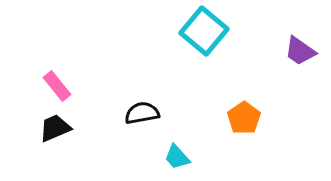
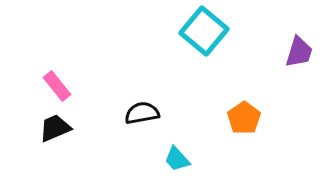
purple trapezoid: moved 1 px left, 1 px down; rotated 108 degrees counterclockwise
cyan trapezoid: moved 2 px down
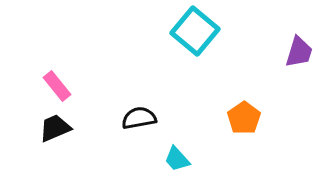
cyan square: moved 9 px left
black semicircle: moved 3 px left, 5 px down
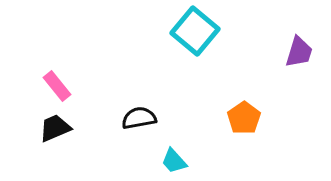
cyan trapezoid: moved 3 px left, 2 px down
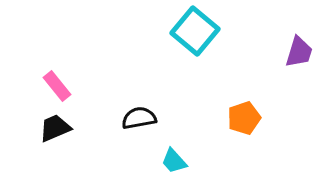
orange pentagon: rotated 16 degrees clockwise
